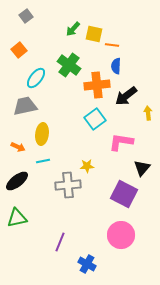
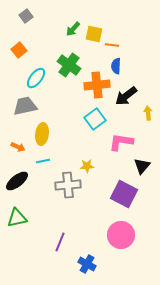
black triangle: moved 2 px up
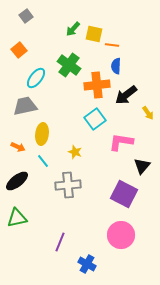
black arrow: moved 1 px up
yellow arrow: rotated 152 degrees clockwise
cyan line: rotated 64 degrees clockwise
yellow star: moved 12 px left, 14 px up; rotated 24 degrees clockwise
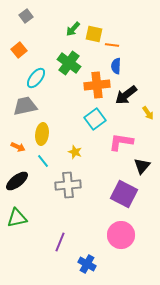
green cross: moved 2 px up
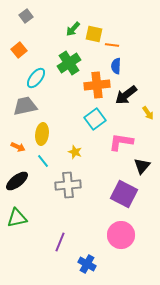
green cross: rotated 20 degrees clockwise
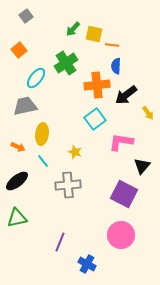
green cross: moved 3 px left
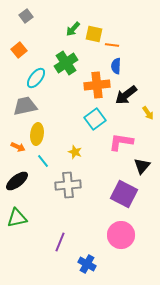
yellow ellipse: moved 5 px left
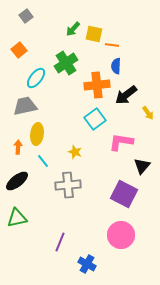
orange arrow: rotated 112 degrees counterclockwise
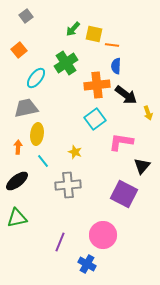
black arrow: rotated 105 degrees counterclockwise
gray trapezoid: moved 1 px right, 2 px down
yellow arrow: rotated 16 degrees clockwise
pink circle: moved 18 px left
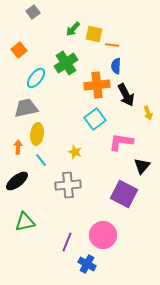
gray square: moved 7 px right, 4 px up
black arrow: rotated 25 degrees clockwise
cyan line: moved 2 px left, 1 px up
green triangle: moved 8 px right, 4 px down
purple line: moved 7 px right
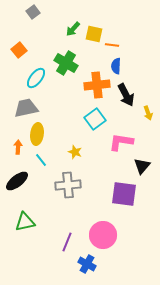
green cross: rotated 25 degrees counterclockwise
purple square: rotated 20 degrees counterclockwise
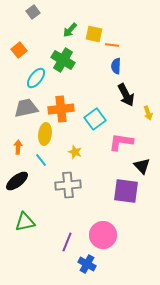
green arrow: moved 3 px left, 1 px down
green cross: moved 3 px left, 3 px up
orange cross: moved 36 px left, 24 px down
yellow ellipse: moved 8 px right
black triangle: rotated 24 degrees counterclockwise
purple square: moved 2 px right, 3 px up
